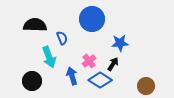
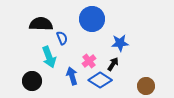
black semicircle: moved 6 px right, 1 px up
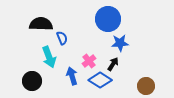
blue circle: moved 16 px right
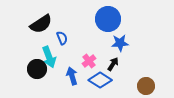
black semicircle: rotated 145 degrees clockwise
black circle: moved 5 px right, 12 px up
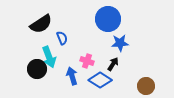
pink cross: moved 2 px left; rotated 32 degrees counterclockwise
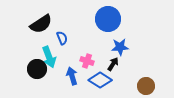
blue star: moved 4 px down
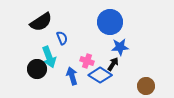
blue circle: moved 2 px right, 3 px down
black semicircle: moved 2 px up
blue diamond: moved 5 px up
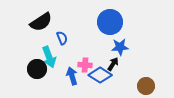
pink cross: moved 2 px left, 4 px down; rotated 16 degrees counterclockwise
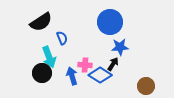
black circle: moved 5 px right, 4 px down
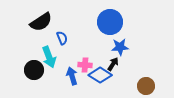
black circle: moved 8 px left, 3 px up
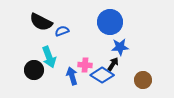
black semicircle: rotated 60 degrees clockwise
blue semicircle: moved 7 px up; rotated 88 degrees counterclockwise
blue diamond: moved 2 px right
brown circle: moved 3 px left, 6 px up
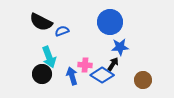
black circle: moved 8 px right, 4 px down
